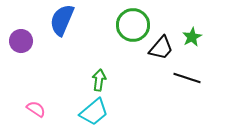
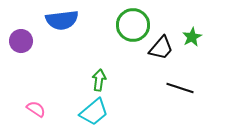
blue semicircle: rotated 120 degrees counterclockwise
black line: moved 7 px left, 10 px down
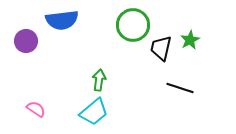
green star: moved 2 px left, 3 px down
purple circle: moved 5 px right
black trapezoid: rotated 152 degrees clockwise
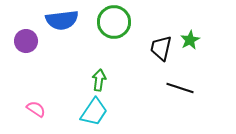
green circle: moved 19 px left, 3 px up
cyan trapezoid: rotated 16 degrees counterclockwise
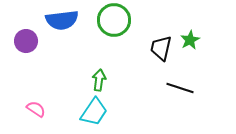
green circle: moved 2 px up
